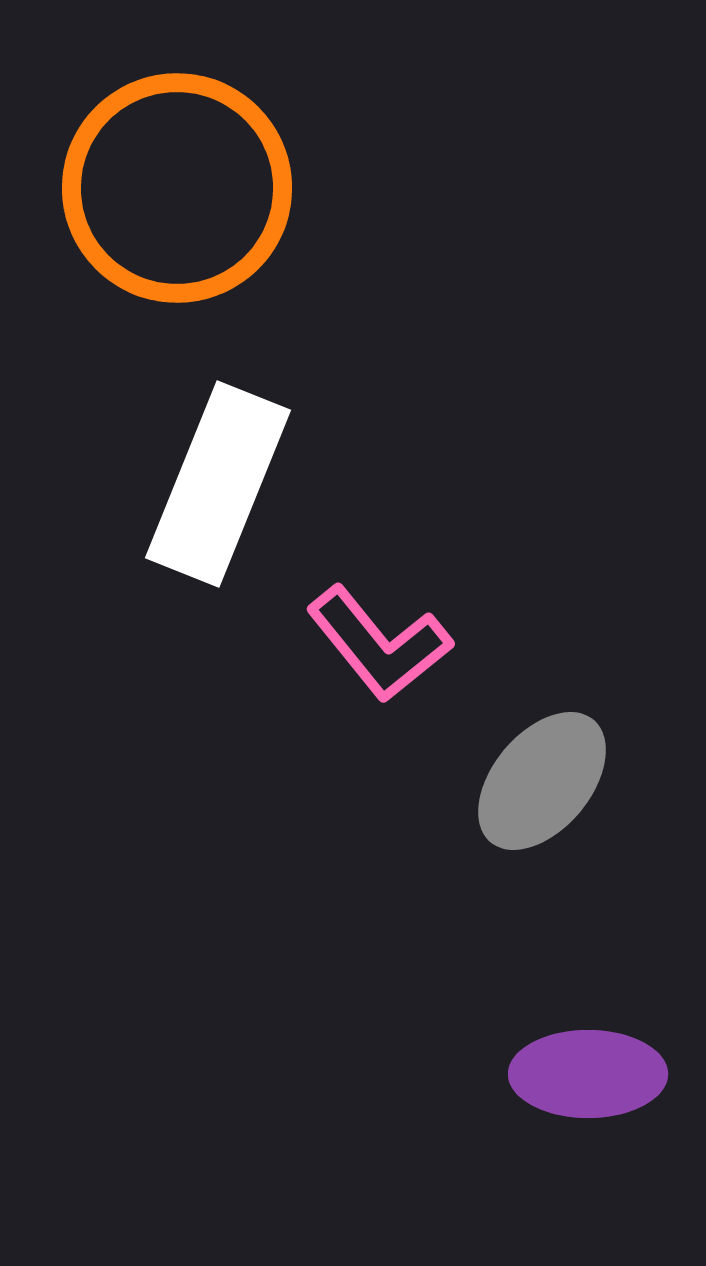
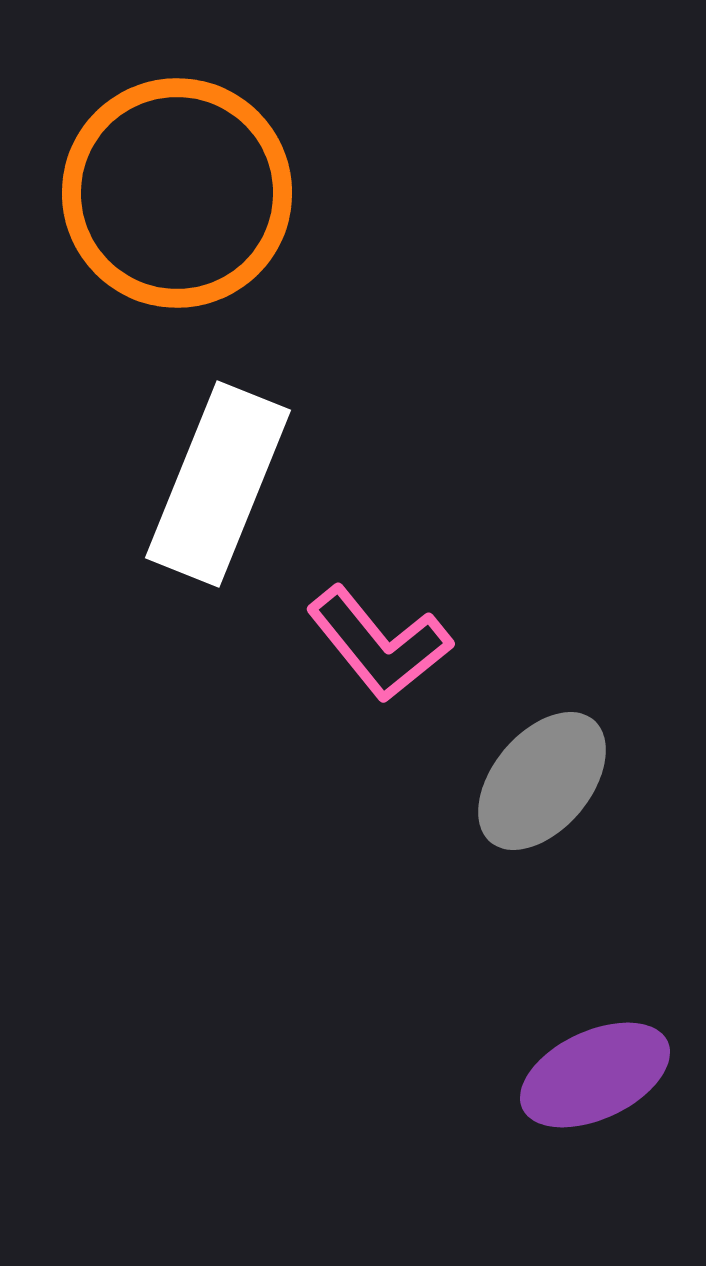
orange circle: moved 5 px down
purple ellipse: moved 7 px right, 1 px down; rotated 25 degrees counterclockwise
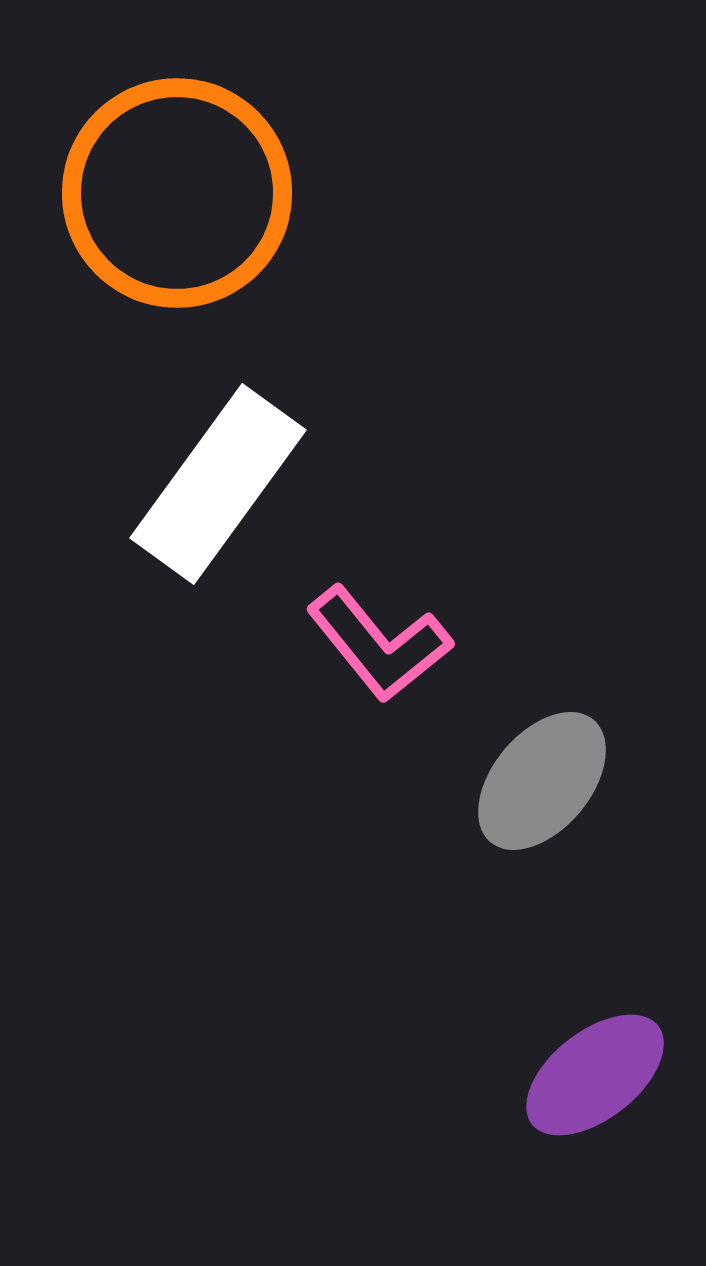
white rectangle: rotated 14 degrees clockwise
purple ellipse: rotated 13 degrees counterclockwise
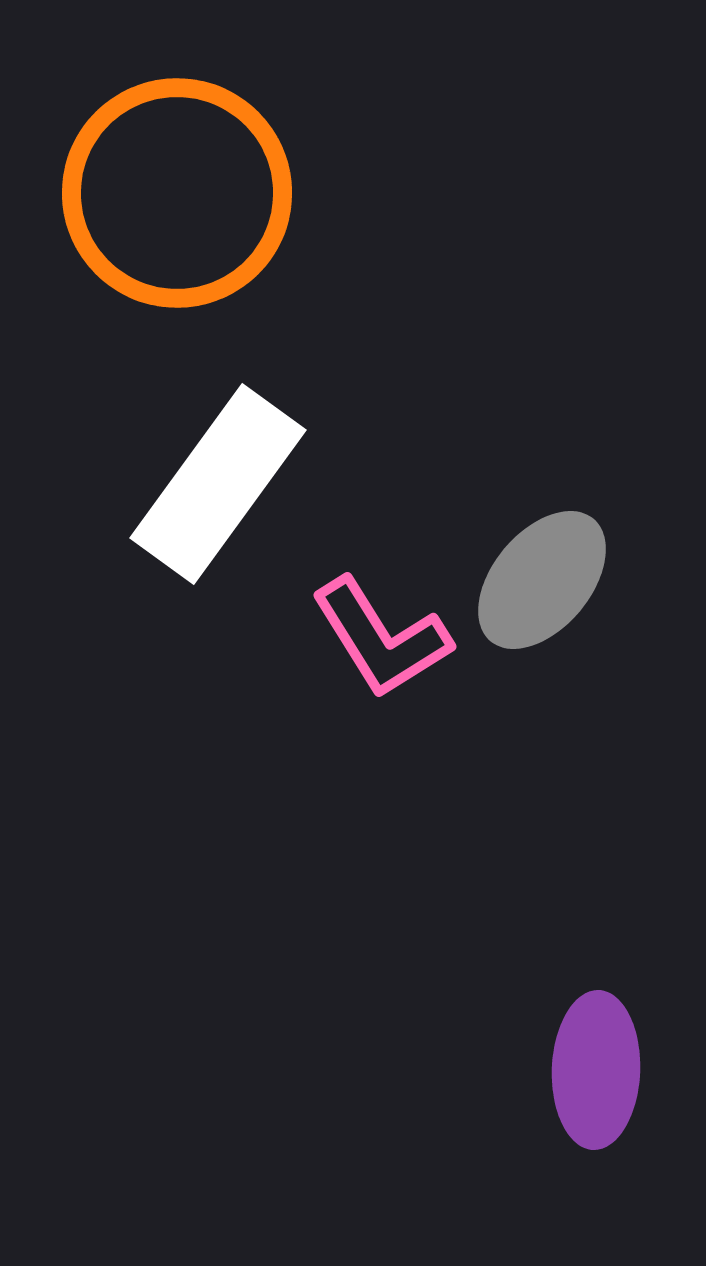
pink L-shape: moved 2 px right, 6 px up; rotated 7 degrees clockwise
gray ellipse: moved 201 px up
purple ellipse: moved 1 px right, 5 px up; rotated 50 degrees counterclockwise
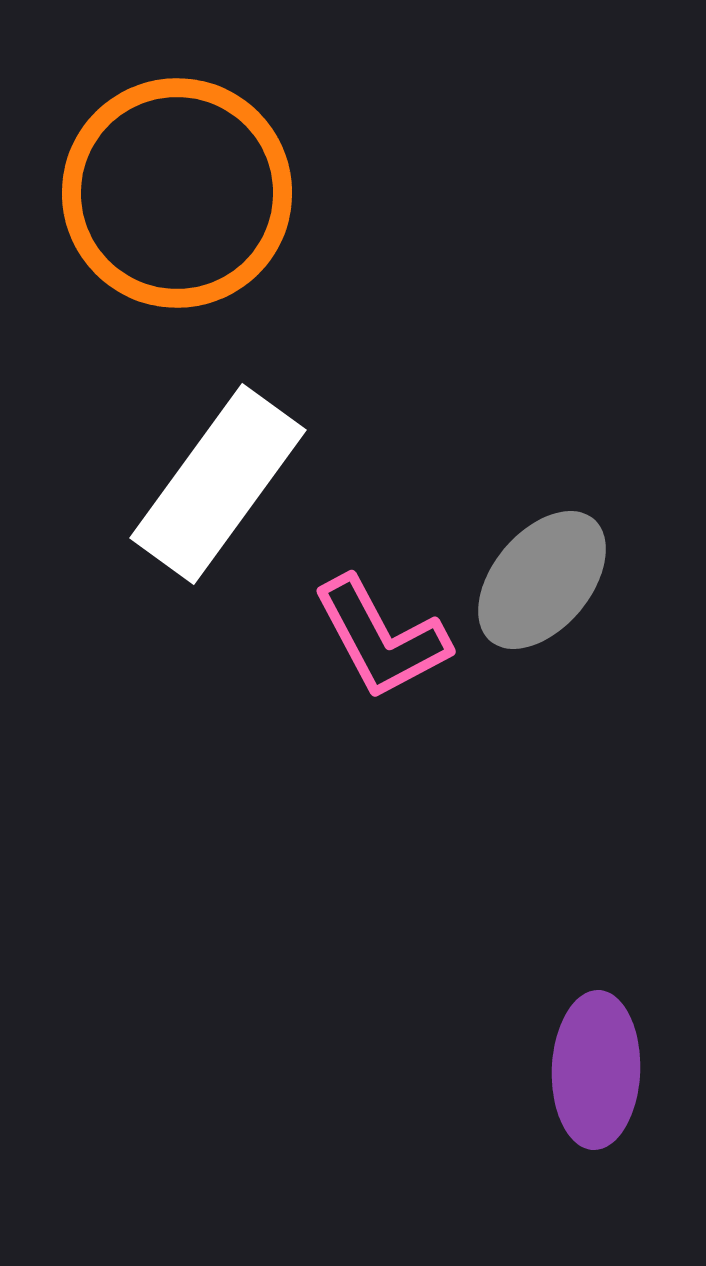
pink L-shape: rotated 4 degrees clockwise
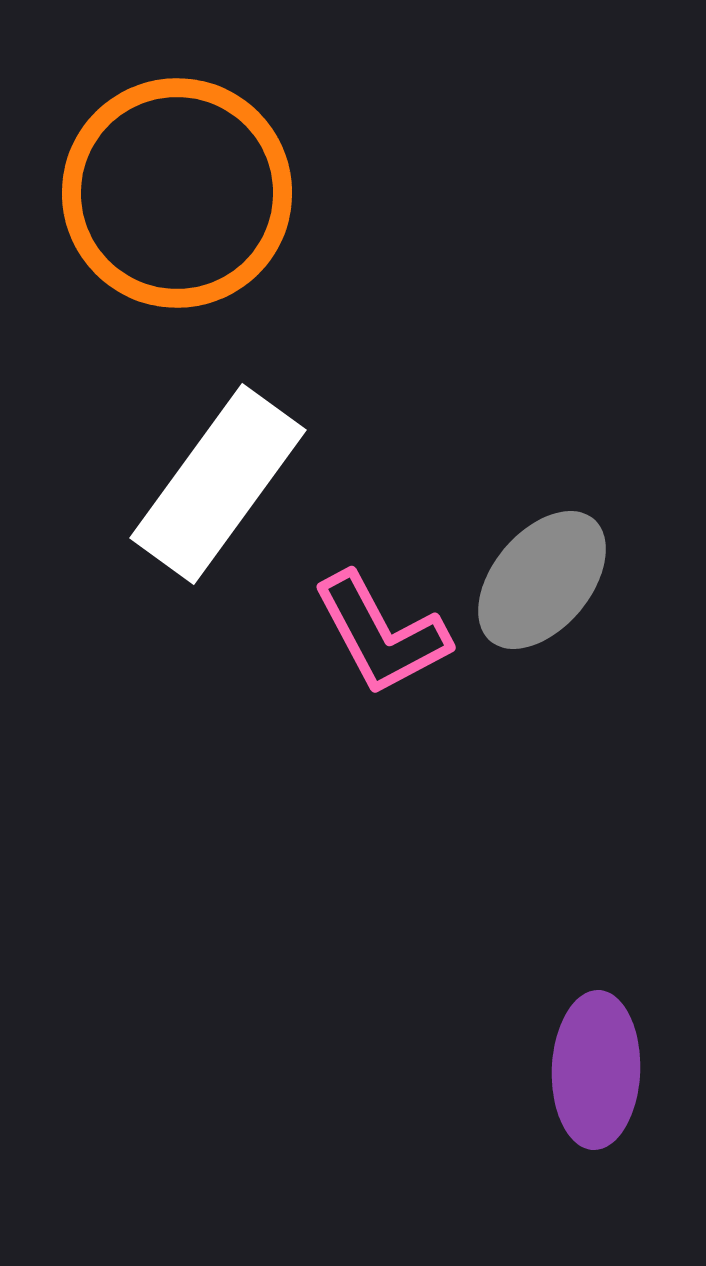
pink L-shape: moved 4 px up
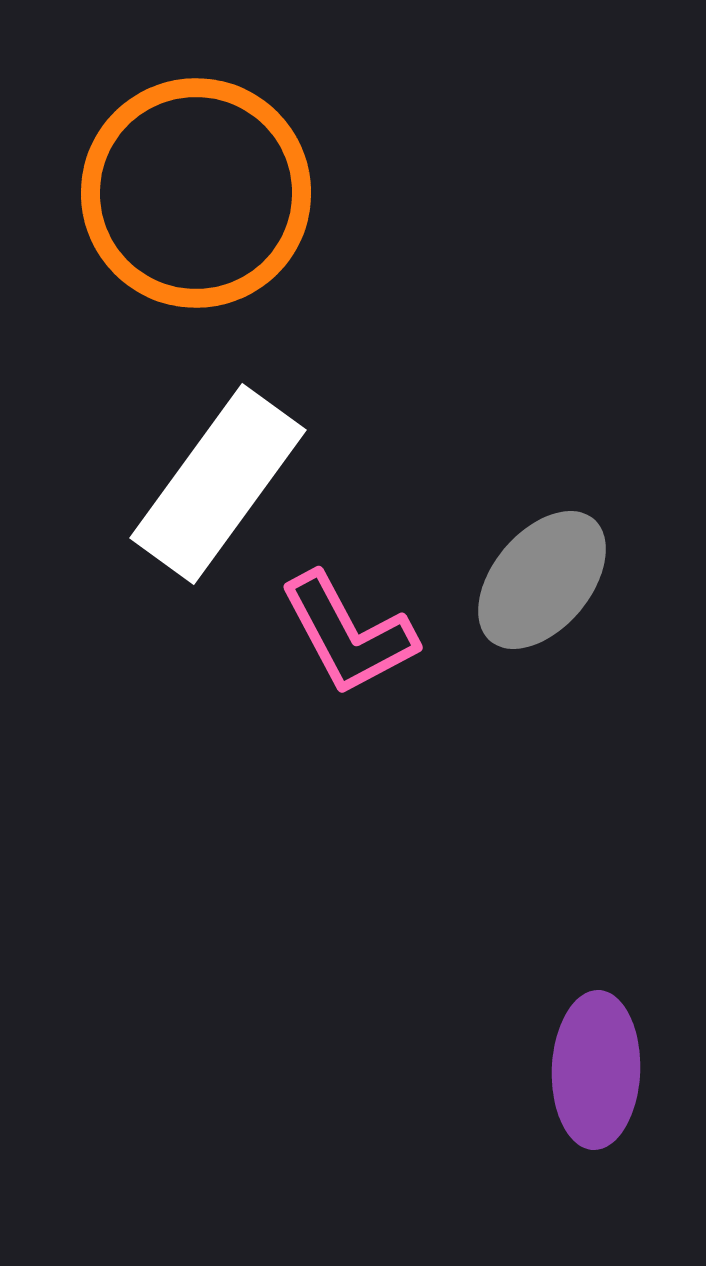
orange circle: moved 19 px right
pink L-shape: moved 33 px left
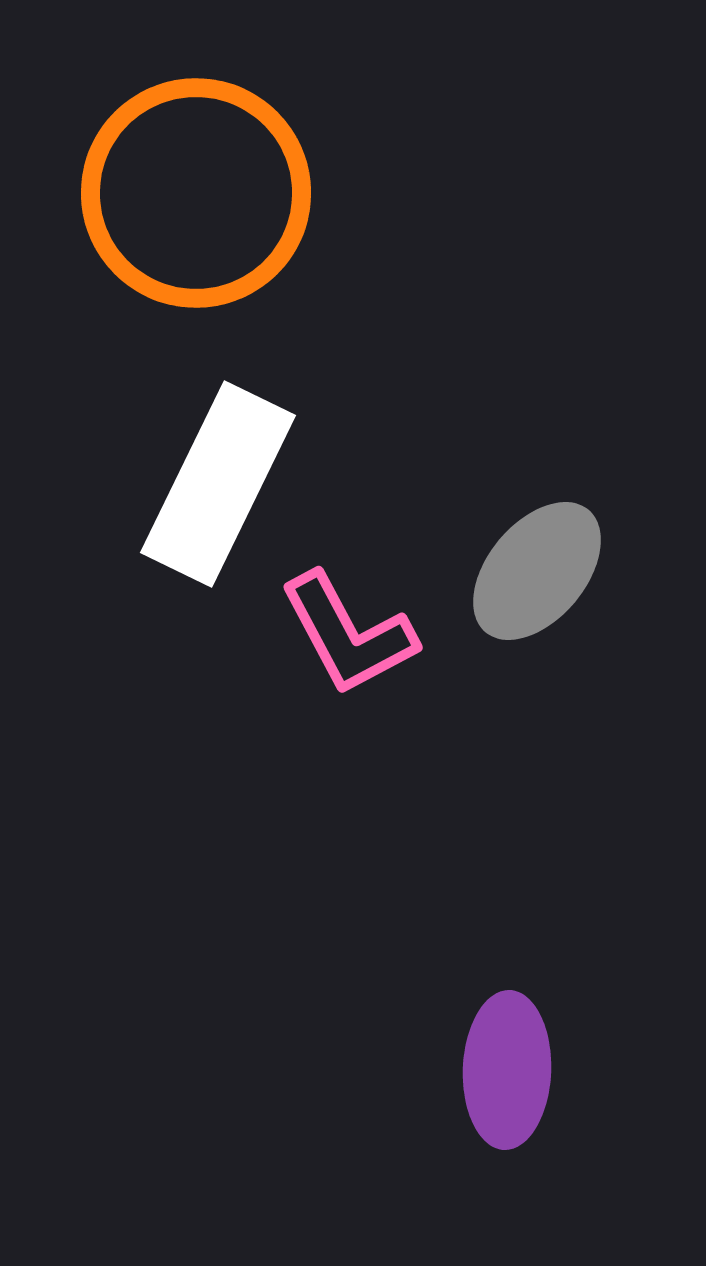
white rectangle: rotated 10 degrees counterclockwise
gray ellipse: moved 5 px left, 9 px up
purple ellipse: moved 89 px left
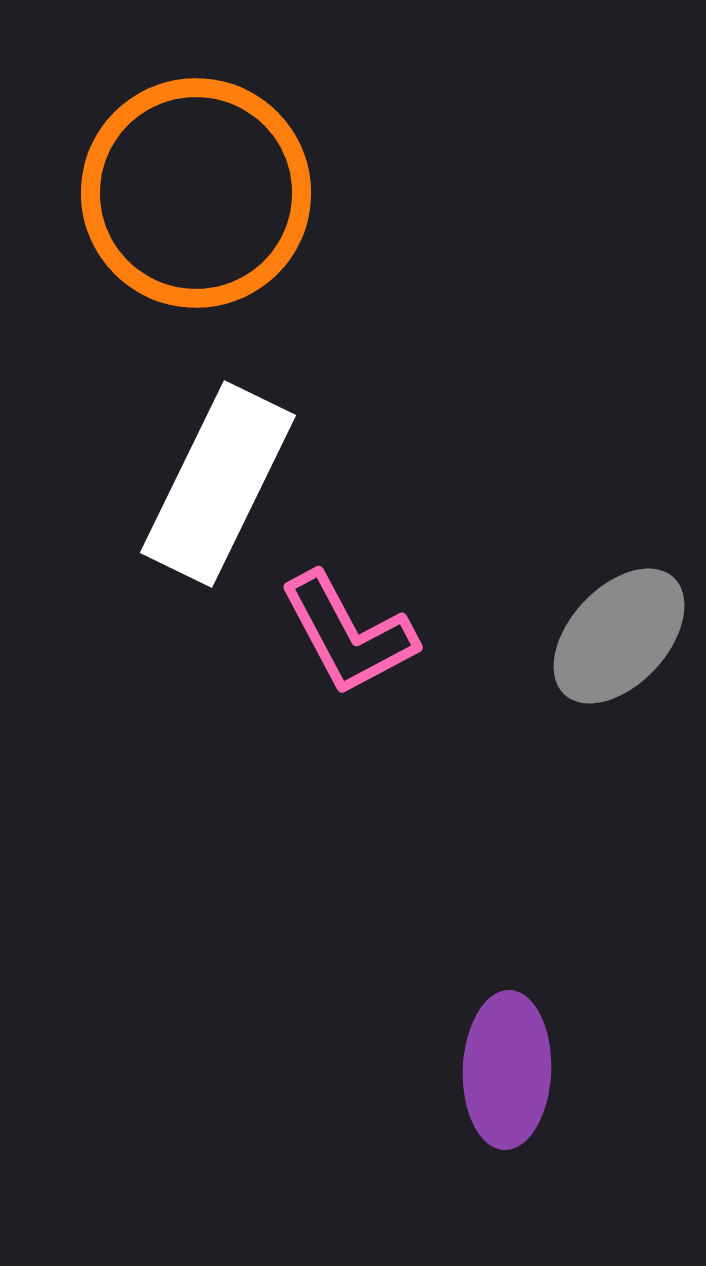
gray ellipse: moved 82 px right, 65 px down; rotated 3 degrees clockwise
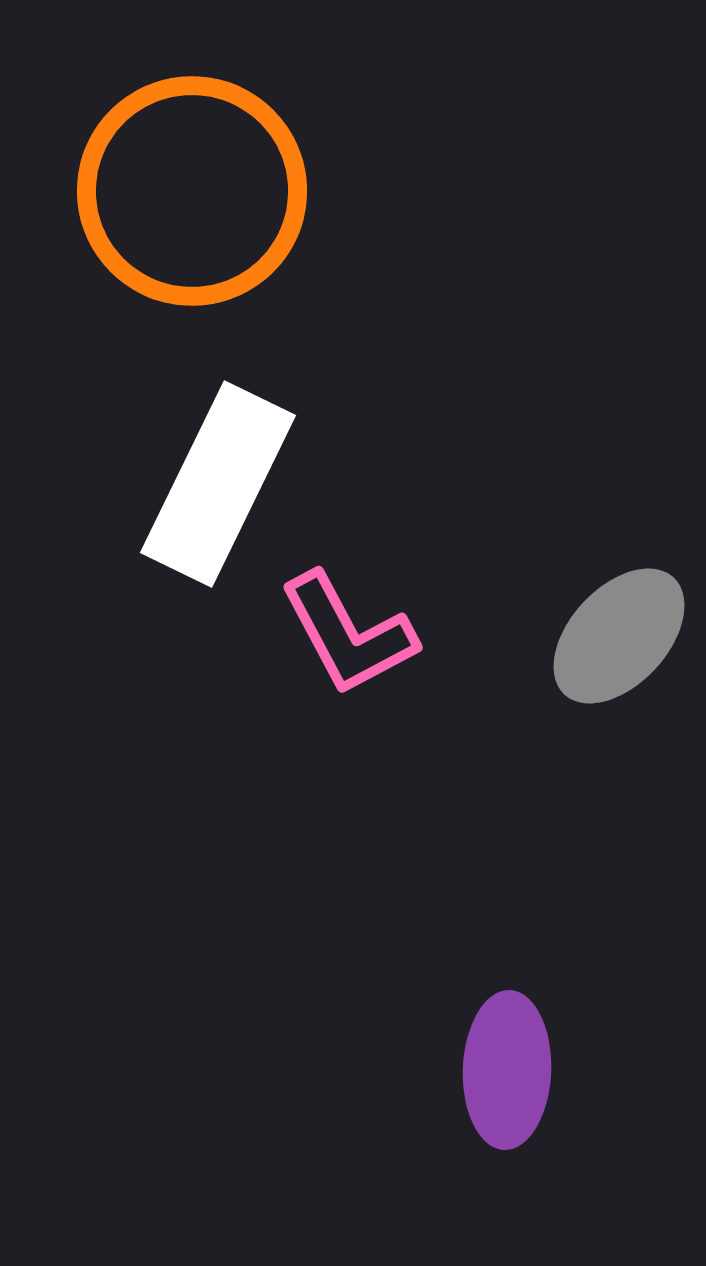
orange circle: moved 4 px left, 2 px up
